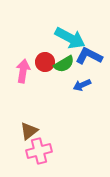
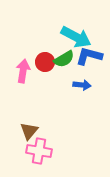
cyan arrow: moved 6 px right, 1 px up
blue L-shape: rotated 12 degrees counterclockwise
green semicircle: moved 5 px up
blue arrow: rotated 150 degrees counterclockwise
brown triangle: rotated 12 degrees counterclockwise
pink cross: rotated 25 degrees clockwise
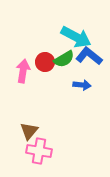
blue L-shape: rotated 24 degrees clockwise
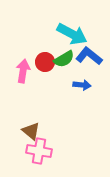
cyan arrow: moved 4 px left, 3 px up
brown triangle: moved 2 px right; rotated 30 degrees counterclockwise
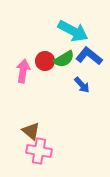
cyan arrow: moved 1 px right, 3 px up
red circle: moved 1 px up
blue arrow: rotated 42 degrees clockwise
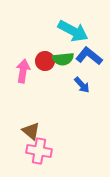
green semicircle: moved 1 px left; rotated 25 degrees clockwise
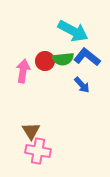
blue L-shape: moved 2 px left, 1 px down
brown triangle: rotated 18 degrees clockwise
pink cross: moved 1 px left
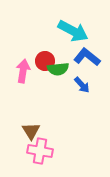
green semicircle: moved 5 px left, 10 px down
pink cross: moved 2 px right
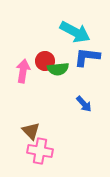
cyan arrow: moved 2 px right, 1 px down
blue L-shape: rotated 32 degrees counterclockwise
blue arrow: moved 2 px right, 19 px down
brown triangle: rotated 12 degrees counterclockwise
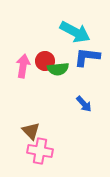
pink arrow: moved 5 px up
